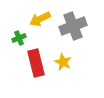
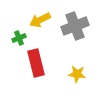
yellow arrow: moved 1 px down
gray cross: moved 2 px right
yellow star: moved 14 px right, 12 px down; rotated 18 degrees counterclockwise
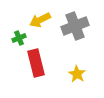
yellow star: rotated 24 degrees clockwise
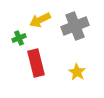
yellow star: moved 2 px up
